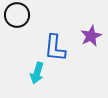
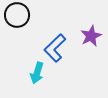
blue L-shape: rotated 40 degrees clockwise
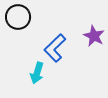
black circle: moved 1 px right, 2 px down
purple star: moved 3 px right; rotated 20 degrees counterclockwise
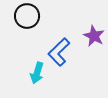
black circle: moved 9 px right, 1 px up
blue L-shape: moved 4 px right, 4 px down
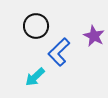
black circle: moved 9 px right, 10 px down
cyan arrow: moved 2 px left, 4 px down; rotated 30 degrees clockwise
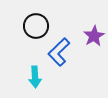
purple star: rotated 15 degrees clockwise
cyan arrow: rotated 50 degrees counterclockwise
